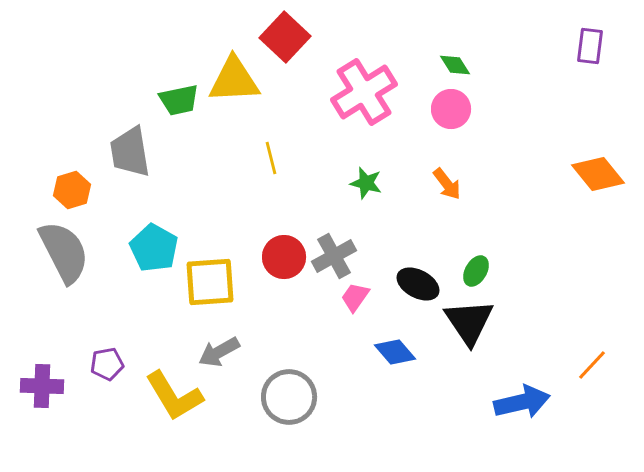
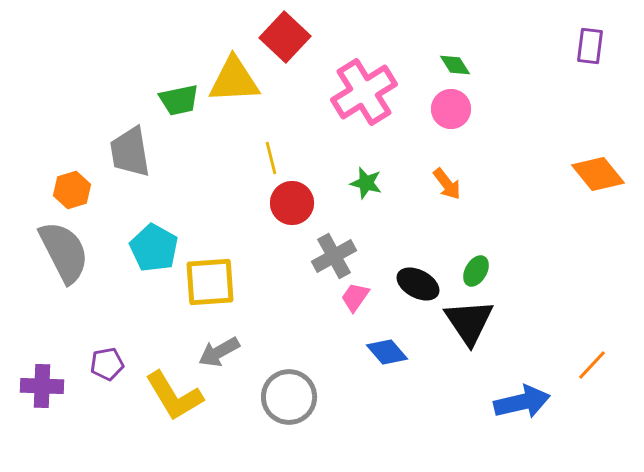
red circle: moved 8 px right, 54 px up
blue diamond: moved 8 px left
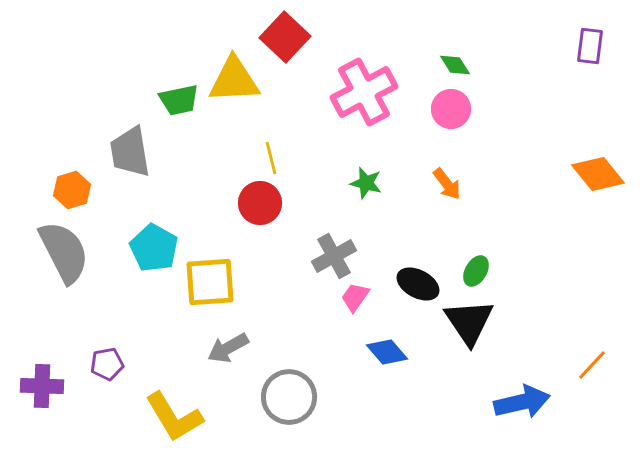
pink cross: rotated 4 degrees clockwise
red circle: moved 32 px left
gray arrow: moved 9 px right, 4 px up
yellow L-shape: moved 21 px down
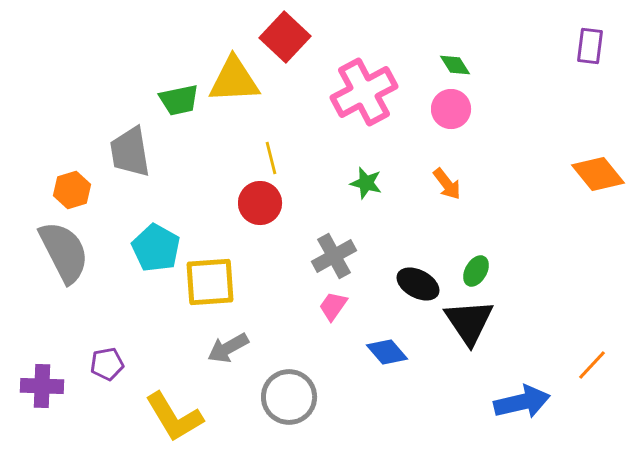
cyan pentagon: moved 2 px right
pink trapezoid: moved 22 px left, 9 px down
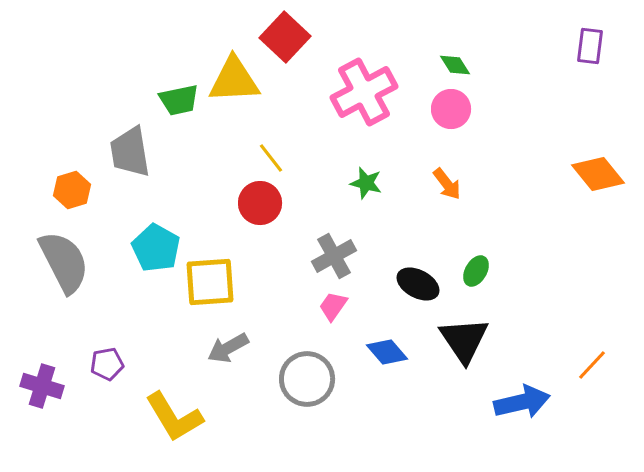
yellow line: rotated 24 degrees counterclockwise
gray semicircle: moved 10 px down
black triangle: moved 5 px left, 18 px down
purple cross: rotated 15 degrees clockwise
gray circle: moved 18 px right, 18 px up
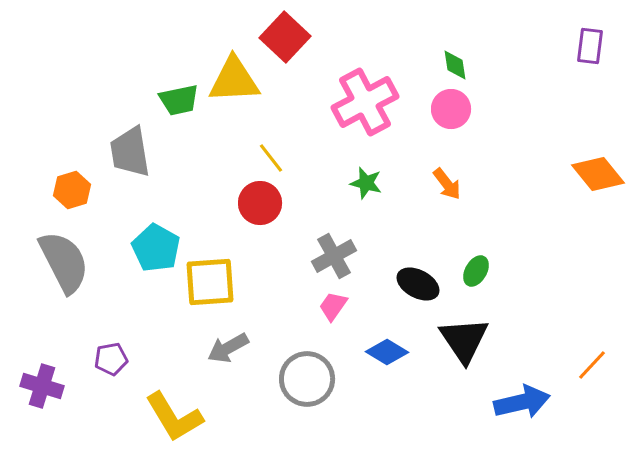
green diamond: rotated 24 degrees clockwise
pink cross: moved 1 px right, 10 px down
blue diamond: rotated 18 degrees counterclockwise
purple pentagon: moved 4 px right, 5 px up
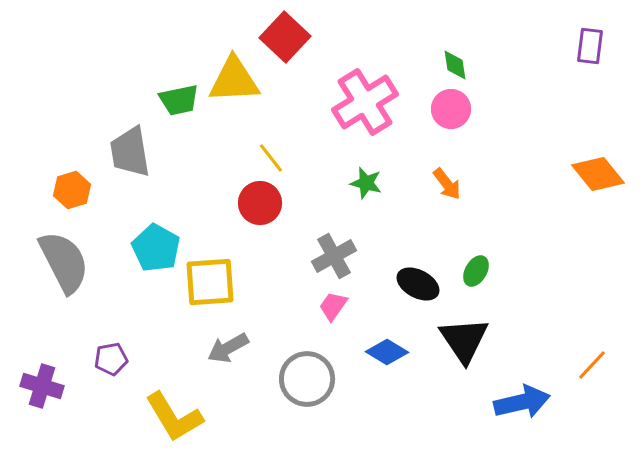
pink cross: rotated 4 degrees counterclockwise
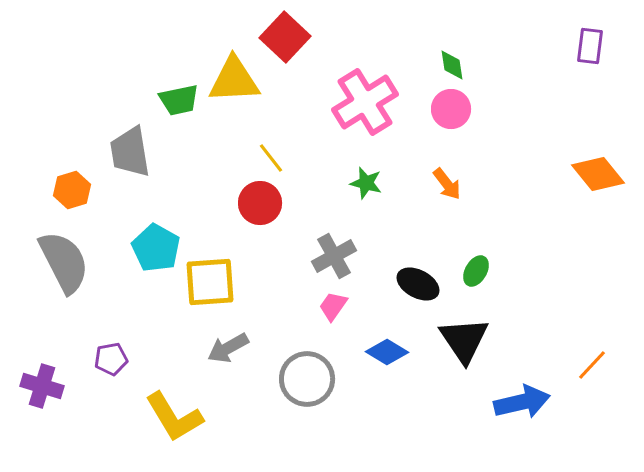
green diamond: moved 3 px left
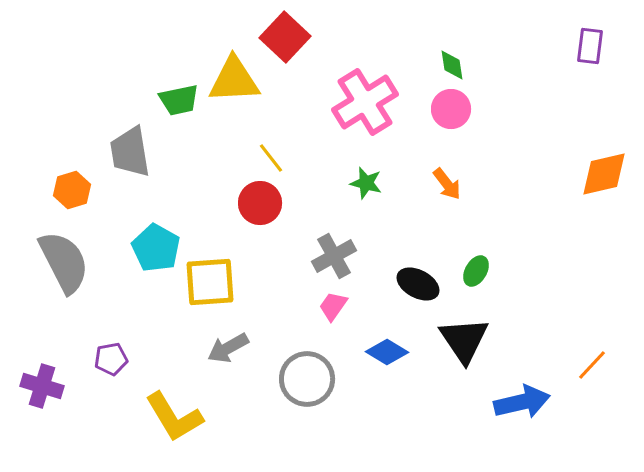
orange diamond: moved 6 px right; rotated 64 degrees counterclockwise
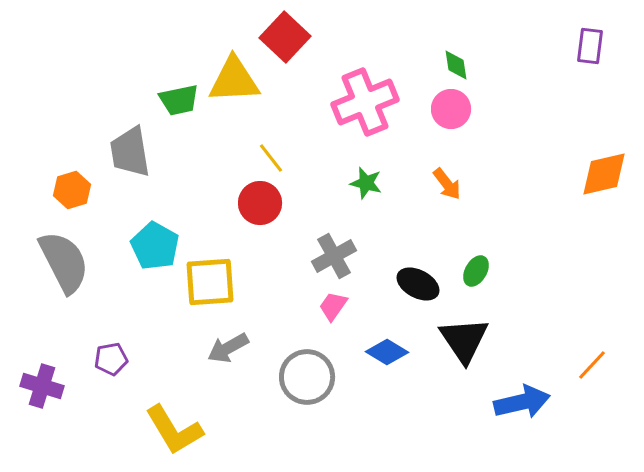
green diamond: moved 4 px right
pink cross: rotated 10 degrees clockwise
cyan pentagon: moved 1 px left, 2 px up
gray circle: moved 2 px up
yellow L-shape: moved 13 px down
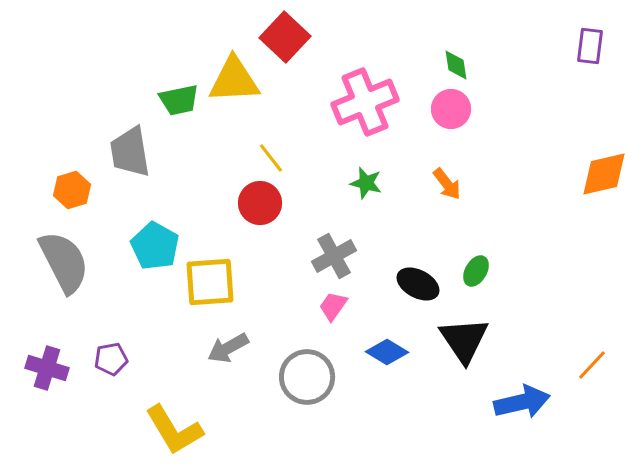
purple cross: moved 5 px right, 18 px up
